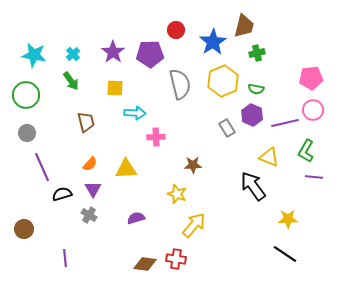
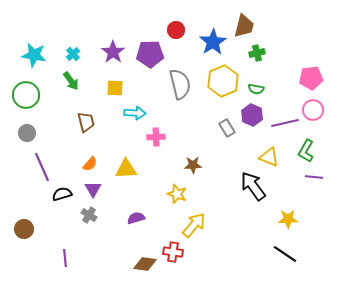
red cross at (176, 259): moved 3 px left, 7 px up
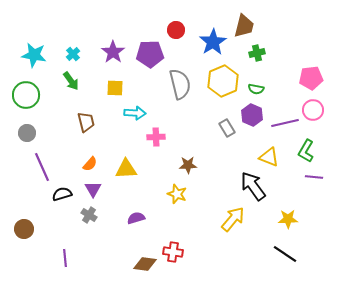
brown star at (193, 165): moved 5 px left
yellow arrow at (194, 225): moved 39 px right, 6 px up
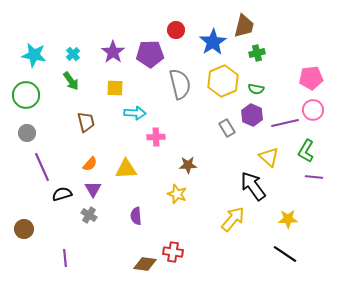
yellow triangle at (269, 157): rotated 20 degrees clockwise
purple semicircle at (136, 218): moved 2 px up; rotated 78 degrees counterclockwise
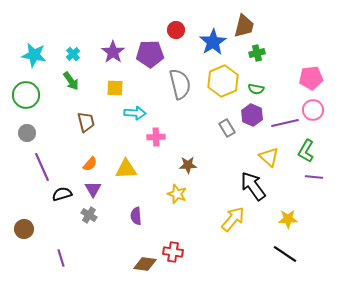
purple line at (65, 258): moved 4 px left; rotated 12 degrees counterclockwise
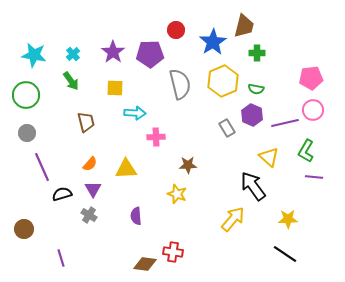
green cross at (257, 53): rotated 14 degrees clockwise
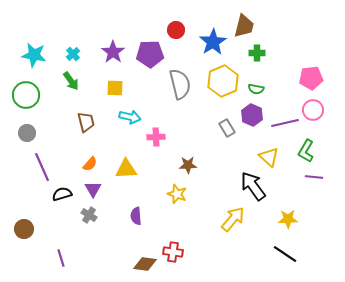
cyan arrow at (135, 113): moved 5 px left, 4 px down; rotated 10 degrees clockwise
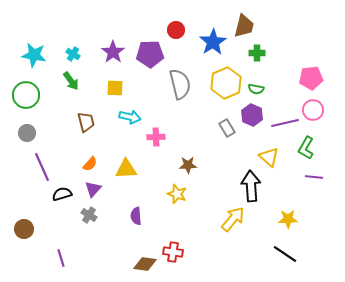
cyan cross at (73, 54): rotated 16 degrees counterclockwise
yellow hexagon at (223, 81): moved 3 px right, 2 px down
green L-shape at (306, 151): moved 3 px up
black arrow at (253, 186): moved 2 px left; rotated 32 degrees clockwise
purple triangle at (93, 189): rotated 12 degrees clockwise
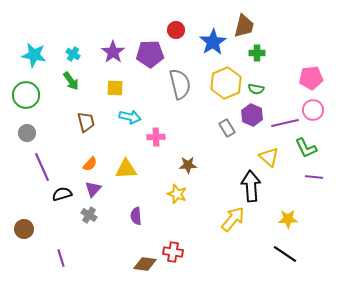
green L-shape at (306, 148): rotated 55 degrees counterclockwise
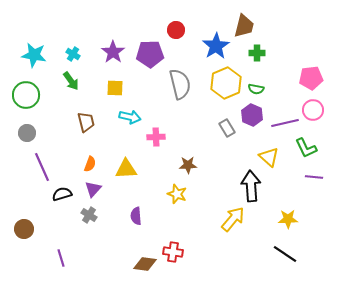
blue star at (213, 42): moved 3 px right, 4 px down
orange semicircle at (90, 164): rotated 21 degrees counterclockwise
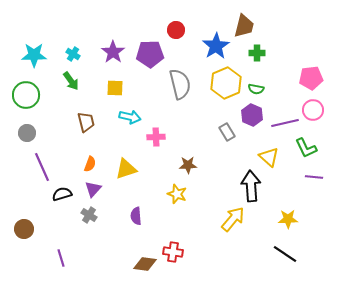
cyan star at (34, 55): rotated 10 degrees counterclockwise
gray rectangle at (227, 128): moved 4 px down
yellow triangle at (126, 169): rotated 15 degrees counterclockwise
